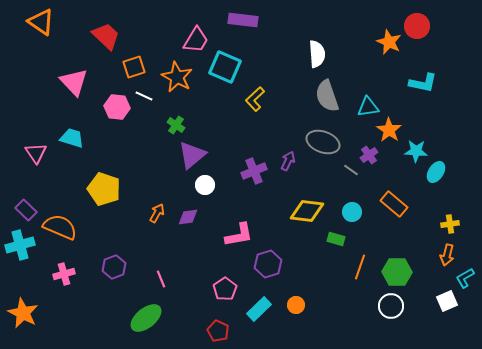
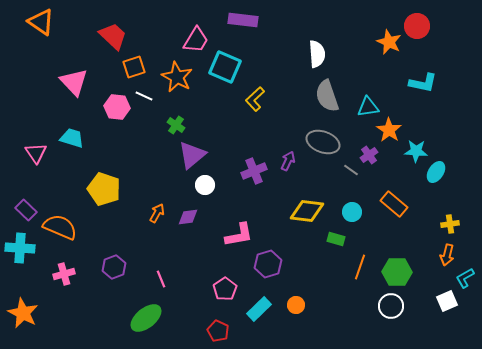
red trapezoid at (106, 36): moved 7 px right
cyan cross at (20, 245): moved 3 px down; rotated 20 degrees clockwise
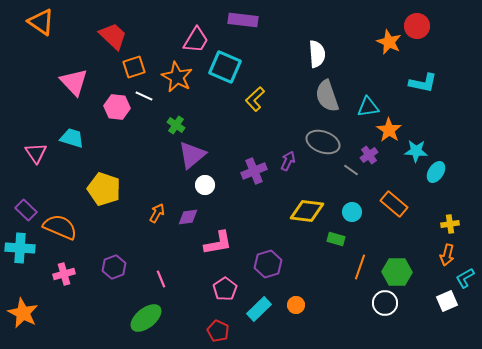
pink L-shape at (239, 235): moved 21 px left, 8 px down
white circle at (391, 306): moved 6 px left, 3 px up
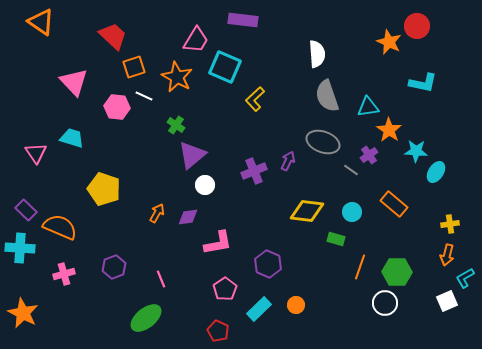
purple hexagon at (268, 264): rotated 20 degrees counterclockwise
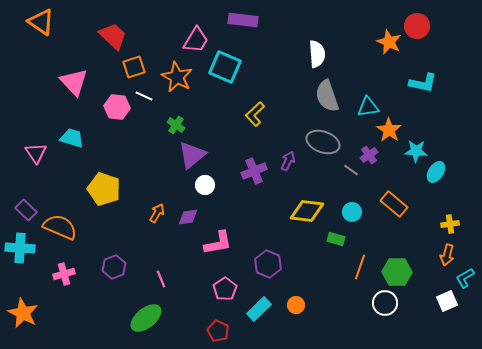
yellow L-shape at (255, 99): moved 15 px down
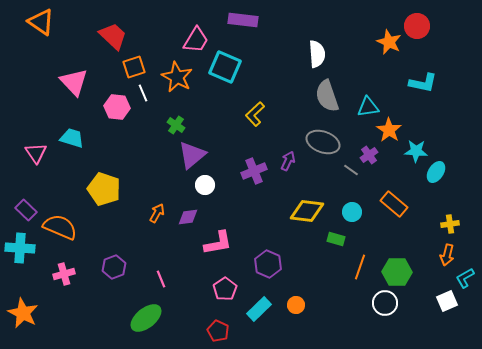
white line at (144, 96): moved 1 px left, 3 px up; rotated 42 degrees clockwise
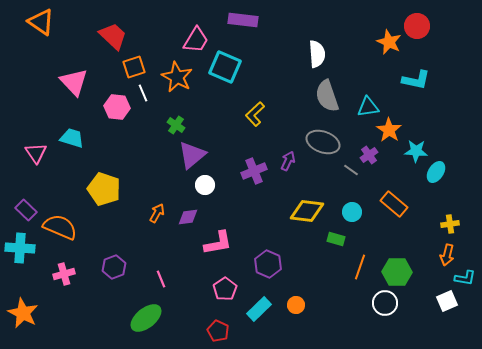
cyan L-shape at (423, 83): moved 7 px left, 3 px up
cyan L-shape at (465, 278): rotated 140 degrees counterclockwise
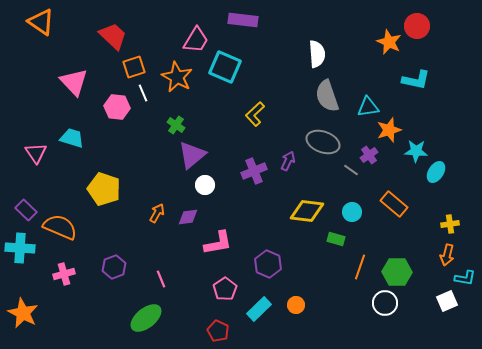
orange star at (389, 130): rotated 20 degrees clockwise
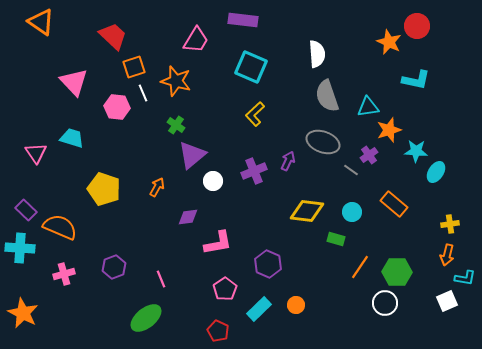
cyan square at (225, 67): moved 26 px right
orange star at (177, 77): moved 1 px left, 4 px down; rotated 12 degrees counterclockwise
white circle at (205, 185): moved 8 px right, 4 px up
orange arrow at (157, 213): moved 26 px up
orange line at (360, 267): rotated 15 degrees clockwise
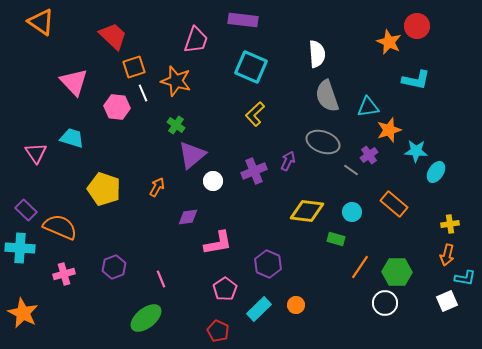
pink trapezoid at (196, 40): rotated 12 degrees counterclockwise
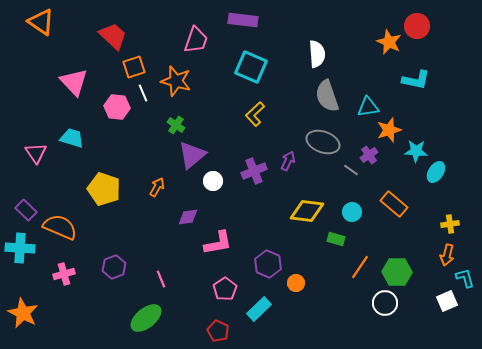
cyan L-shape at (465, 278): rotated 115 degrees counterclockwise
orange circle at (296, 305): moved 22 px up
